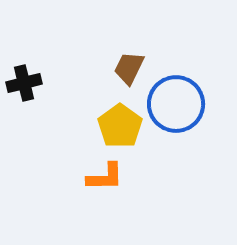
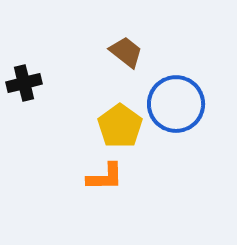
brown trapezoid: moved 3 px left, 16 px up; rotated 102 degrees clockwise
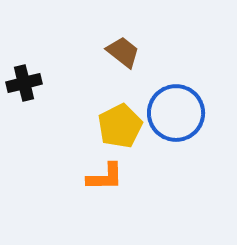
brown trapezoid: moved 3 px left
blue circle: moved 9 px down
yellow pentagon: rotated 9 degrees clockwise
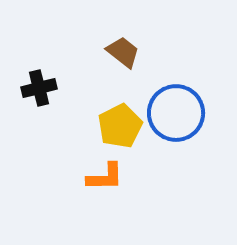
black cross: moved 15 px right, 5 px down
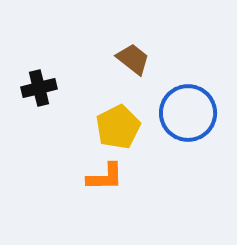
brown trapezoid: moved 10 px right, 7 px down
blue circle: moved 12 px right
yellow pentagon: moved 2 px left, 1 px down
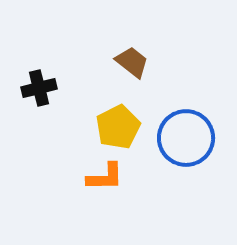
brown trapezoid: moved 1 px left, 3 px down
blue circle: moved 2 px left, 25 px down
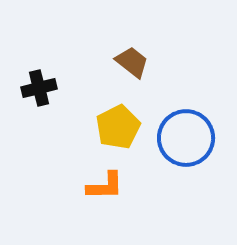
orange L-shape: moved 9 px down
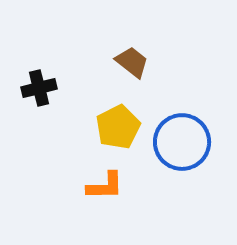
blue circle: moved 4 px left, 4 px down
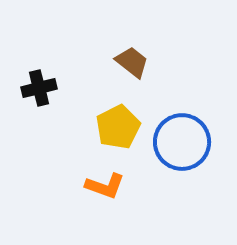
orange L-shape: rotated 21 degrees clockwise
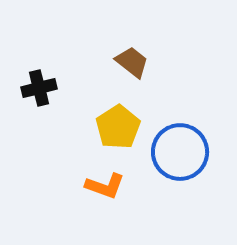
yellow pentagon: rotated 6 degrees counterclockwise
blue circle: moved 2 px left, 10 px down
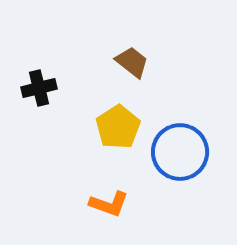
orange L-shape: moved 4 px right, 18 px down
